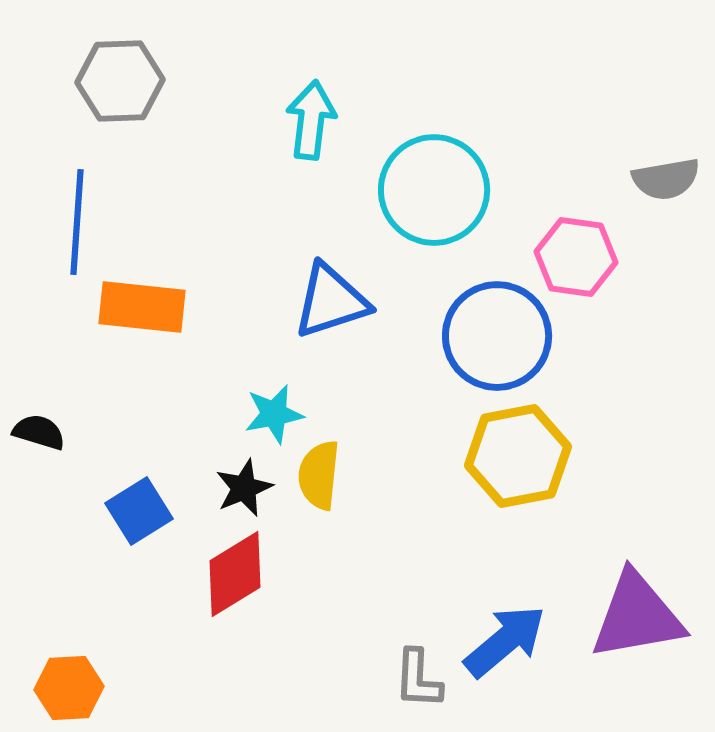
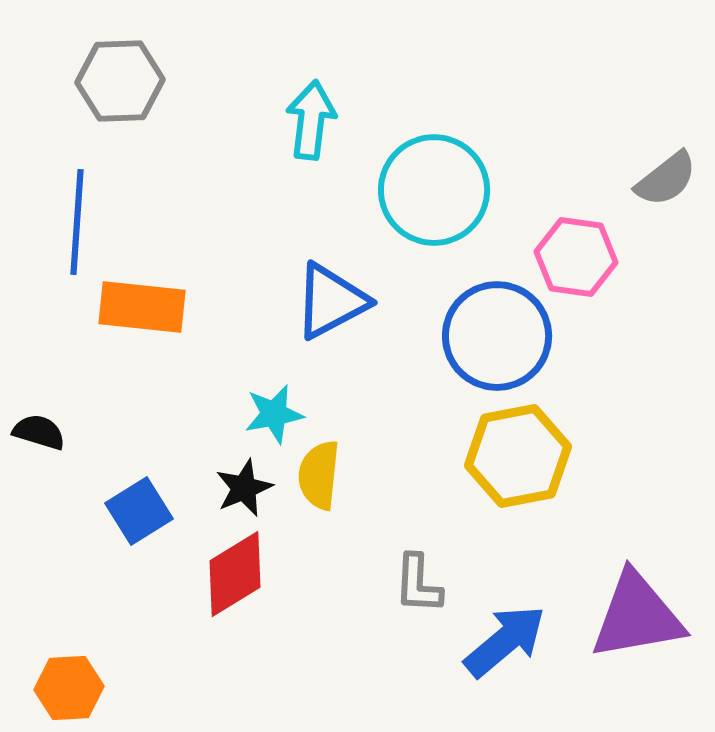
gray semicircle: rotated 28 degrees counterclockwise
blue triangle: rotated 10 degrees counterclockwise
gray L-shape: moved 95 px up
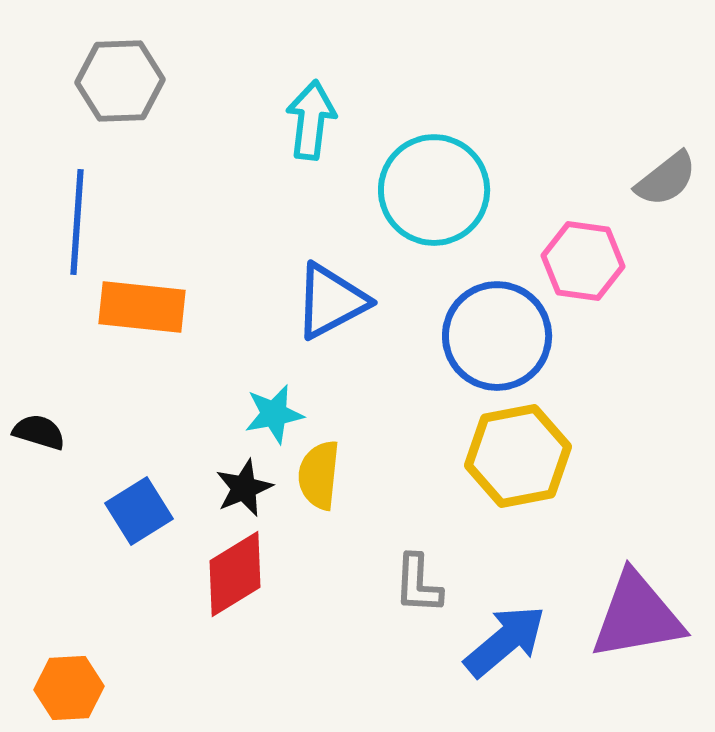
pink hexagon: moved 7 px right, 4 px down
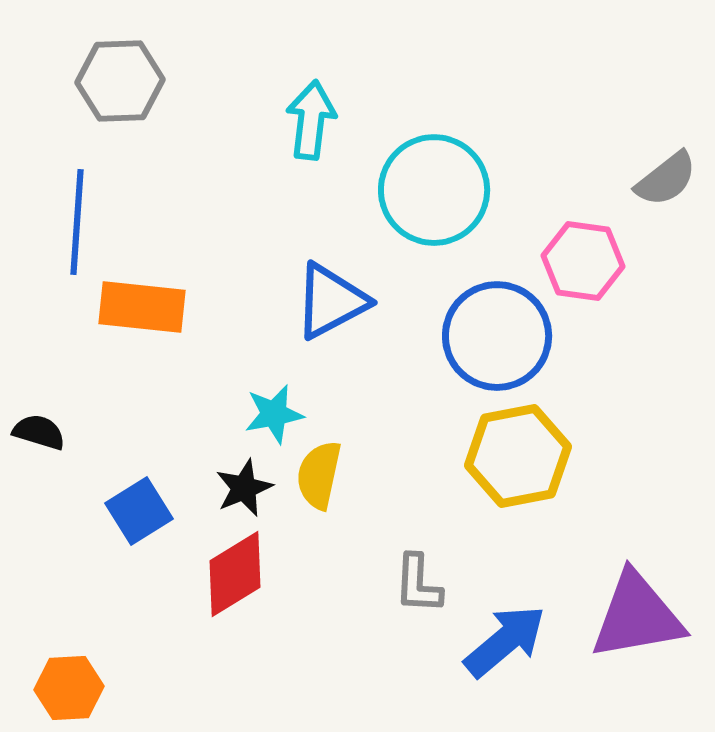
yellow semicircle: rotated 6 degrees clockwise
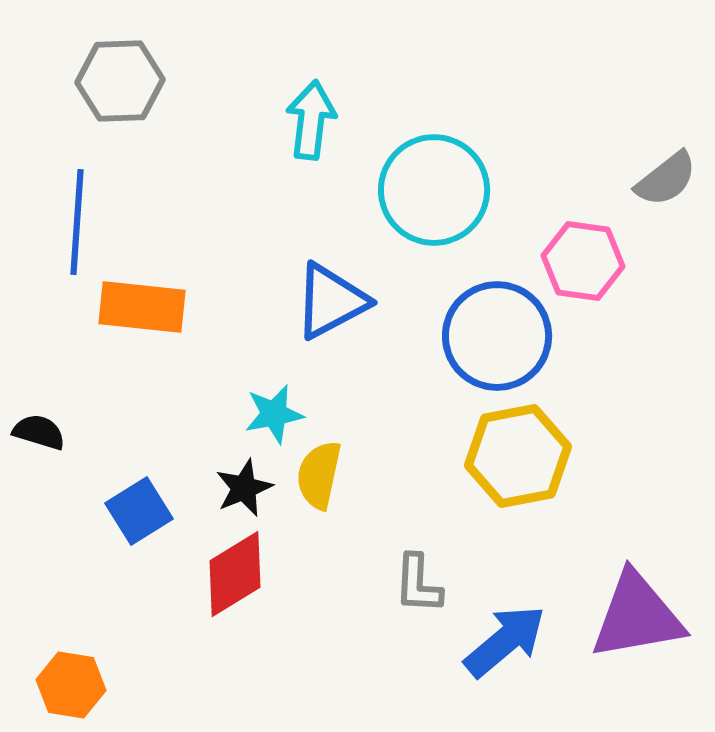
orange hexagon: moved 2 px right, 3 px up; rotated 12 degrees clockwise
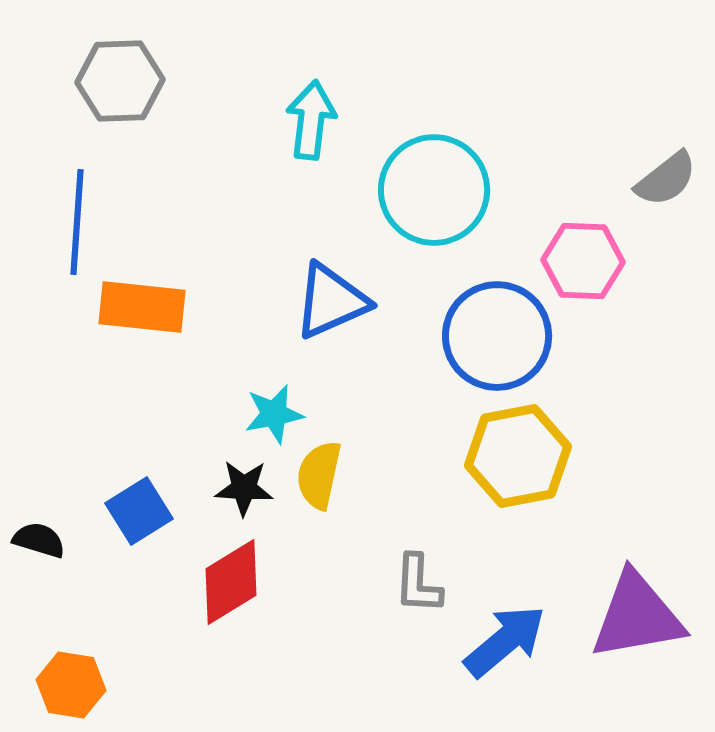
pink hexagon: rotated 6 degrees counterclockwise
blue triangle: rotated 4 degrees clockwise
black semicircle: moved 108 px down
black star: rotated 26 degrees clockwise
red diamond: moved 4 px left, 8 px down
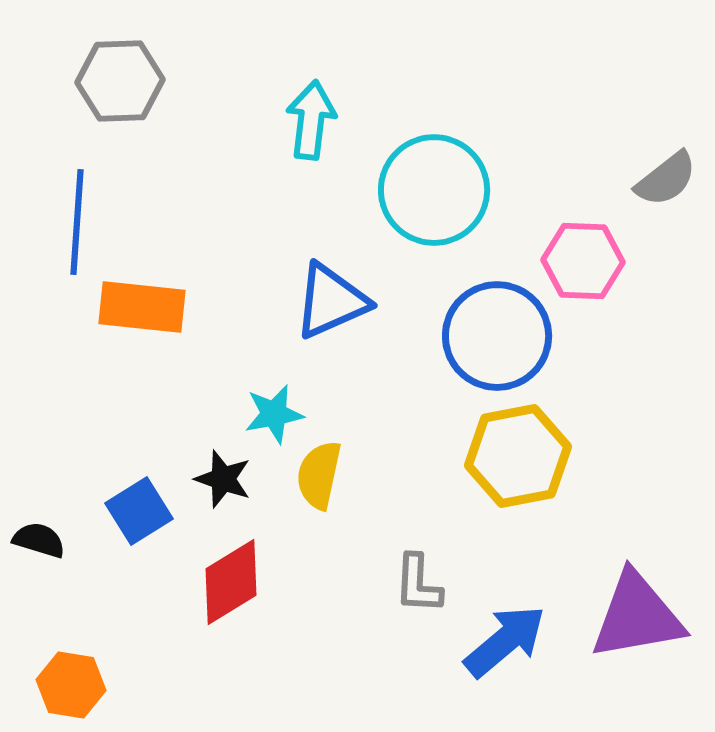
black star: moved 21 px left, 9 px up; rotated 16 degrees clockwise
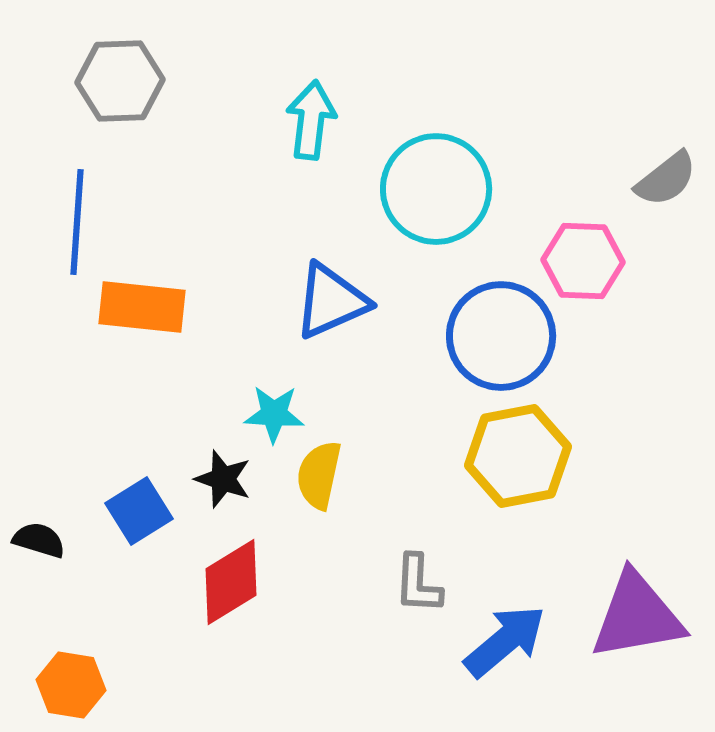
cyan circle: moved 2 px right, 1 px up
blue circle: moved 4 px right
cyan star: rotated 14 degrees clockwise
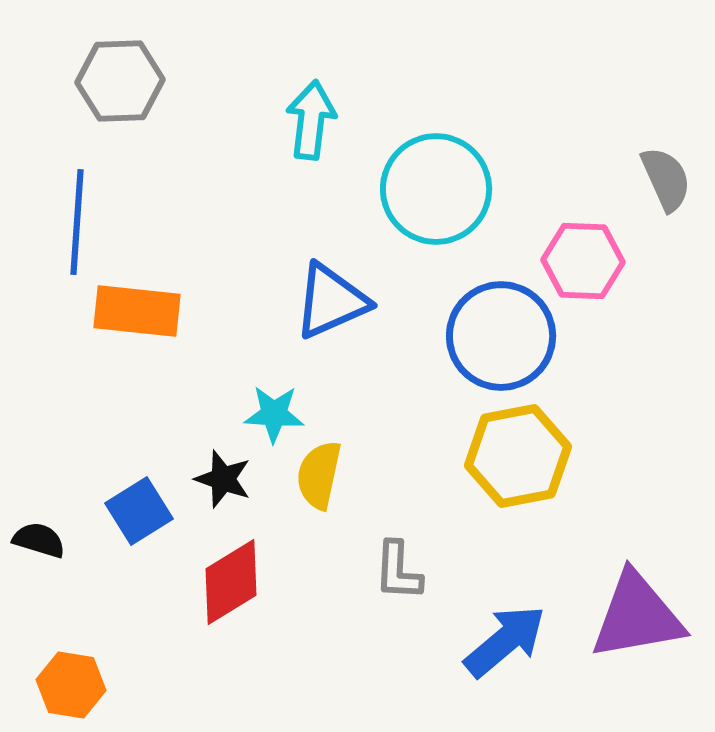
gray semicircle: rotated 76 degrees counterclockwise
orange rectangle: moved 5 px left, 4 px down
gray L-shape: moved 20 px left, 13 px up
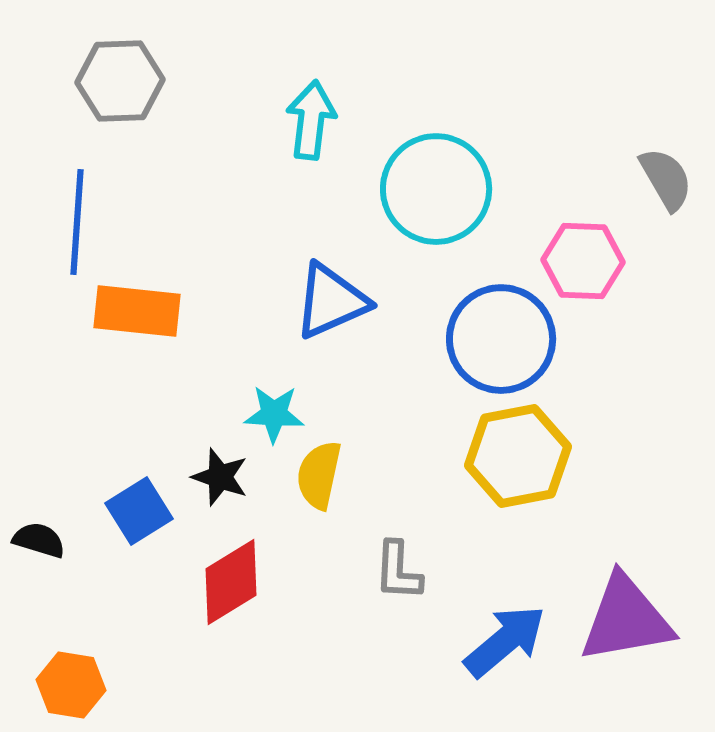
gray semicircle: rotated 6 degrees counterclockwise
blue circle: moved 3 px down
black star: moved 3 px left, 2 px up
purple triangle: moved 11 px left, 3 px down
